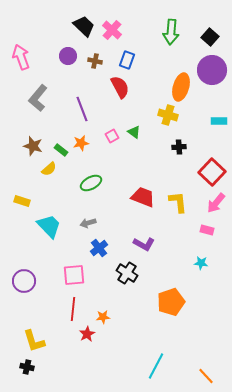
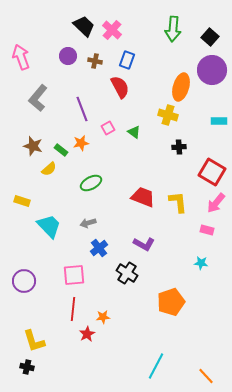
green arrow at (171, 32): moved 2 px right, 3 px up
pink square at (112, 136): moved 4 px left, 8 px up
red square at (212, 172): rotated 12 degrees counterclockwise
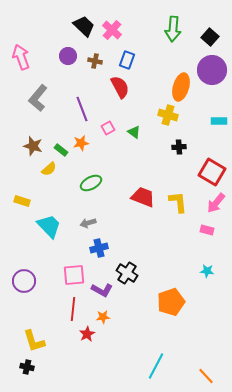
purple L-shape at (144, 244): moved 42 px left, 46 px down
blue cross at (99, 248): rotated 24 degrees clockwise
cyan star at (201, 263): moved 6 px right, 8 px down
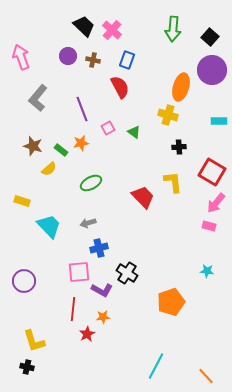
brown cross at (95, 61): moved 2 px left, 1 px up
red trapezoid at (143, 197): rotated 25 degrees clockwise
yellow L-shape at (178, 202): moved 5 px left, 20 px up
pink rectangle at (207, 230): moved 2 px right, 4 px up
pink square at (74, 275): moved 5 px right, 3 px up
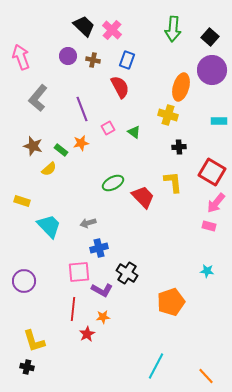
green ellipse at (91, 183): moved 22 px right
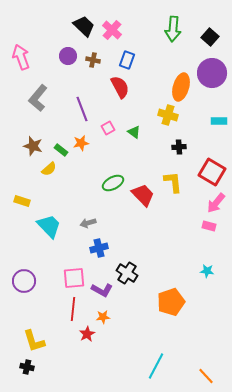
purple circle at (212, 70): moved 3 px down
red trapezoid at (143, 197): moved 2 px up
pink square at (79, 272): moved 5 px left, 6 px down
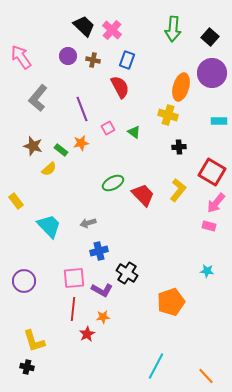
pink arrow at (21, 57): rotated 15 degrees counterclockwise
yellow L-shape at (173, 182): moved 5 px right, 8 px down; rotated 45 degrees clockwise
yellow rectangle at (22, 201): moved 6 px left; rotated 35 degrees clockwise
blue cross at (99, 248): moved 3 px down
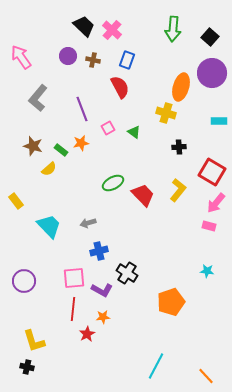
yellow cross at (168, 115): moved 2 px left, 2 px up
